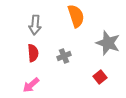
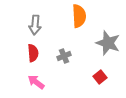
orange semicircle: moved 3 px right; rotated 15 degrees clockwise
pink arrow: moved 5 px right, 3 px up; rotated 78 degrees clockwise
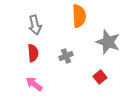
gray arrow: rotated 18 degrees counterclockwise
gray star: moved 1 px up
gray cross: moved 2 px right
pink arrow: moved 2 px left, 2 px down
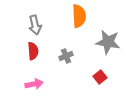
gray star: rotated 10 degrees counterclockwise
red semicircle: moved 2 px up
pink arrow: rotated 132 degrees clockwise
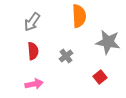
gray arrow: moved 3 px left, 3 px up; rotated 48 degrees clockwise
gray cross: rotated 16 degrees counterclockwise
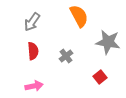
orange semicircle: rotated 25 degrees counterclockwise
pink arrow: moved 2 px down
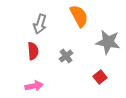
gray arrow: moved 8 px right, 2 px down; rotated 18 degrees counterclockwise
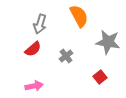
red semicircle: moved 2 px up; rotated 54 degrees clockwise
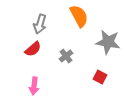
red square: rotated 24 degrees counterclockwise
pink arrow: rotated 108 degrees clockwise
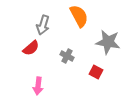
gray arrow: moved 3 px right, 1 px down
red semicircle: moved 2 px left, 1 px up
gray cross: moved 1 px right; rotated 24 degrees counterclockwise
red square: moved 4 px left, 5 px up
pink arrow: moved 4 px right
